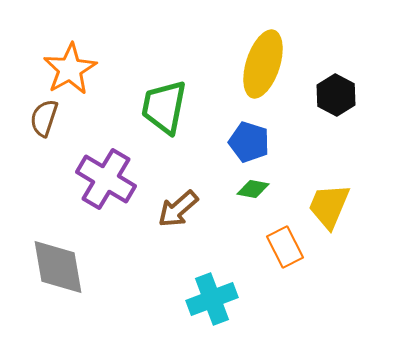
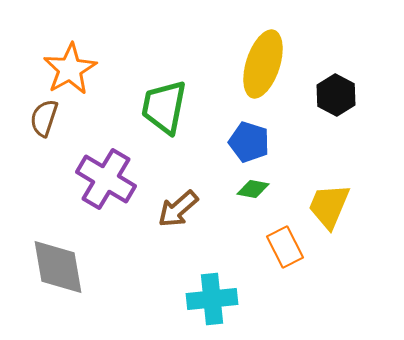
cyan cross: rotated 15 degrees clockwise
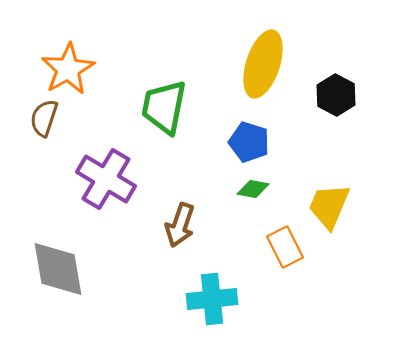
orange star: moved 2 px left
brown arrow: moved 2 px right, 16 px down; rotated 30 degrees counterclockwise
gray diamond: moved 2 px down
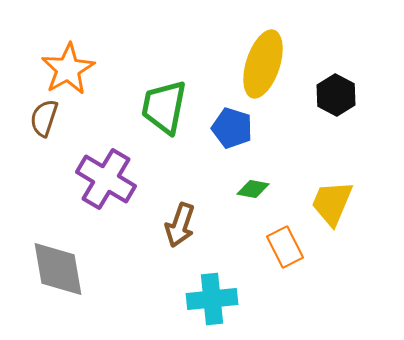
blue pentagon: moved 17 px left, 14 px up
yellow trapezoid: moved 3 px right, 3 px up
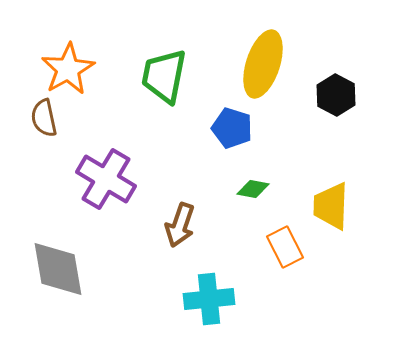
green trapezoid: moved 31 px up
brown semicircle: rotated 30 degrees counterclockwise
yellow trapezoid: moved 1 px left, 3 px down; rotated 21 degrees counterclockwise
cyan cross: moved 3 px left
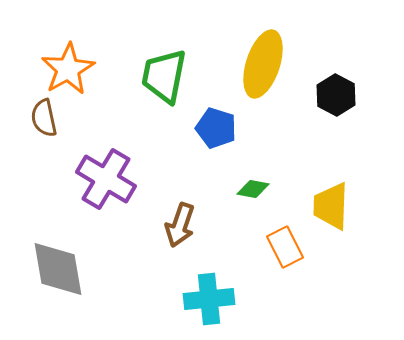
blue pentagon: moved 16 px left
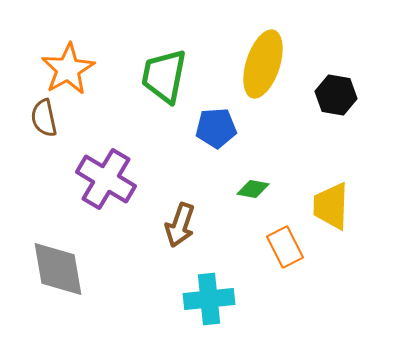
black hexagon: rotated 18 degrees counterclockwise
blue pentagon: rotated 21 degrees counterclockwise
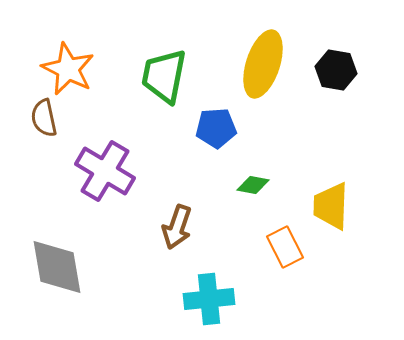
orange star: rotated 16 degrees counterclockwise
black hexagon: moved 25 px up
purple cross: moved 1 px left, 8 px up
green diamond: moved 4 px up
brown arrow: moved 3 px left, 2 px down
gray diamond: moved 1 px left, 2 px up
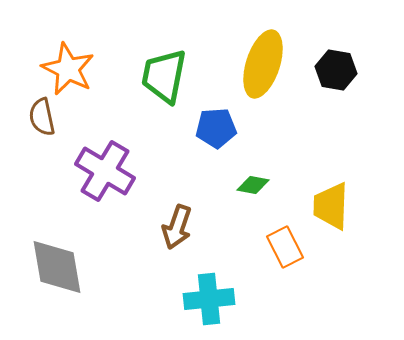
brown semicircle: moved 2 px left, 1 px up
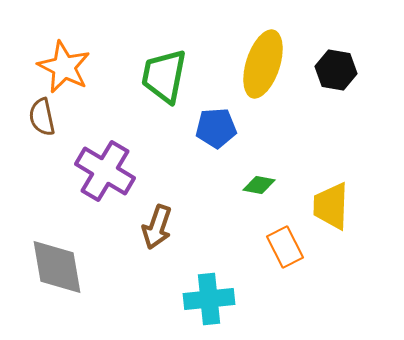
orange star: moved 4 px left, 2 px up
green diamond: moved 6 px right
brown arrow: moved 20 px left
